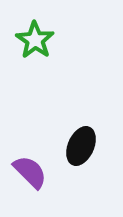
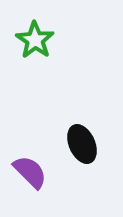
black ellipse: moved 1 px right, 2 px up; rotated 48 degrees counterclockwise
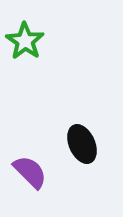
green star: moved 10 px left, 1 px down
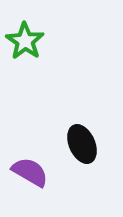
purple semicircle: rotated 15 degrees counterclockwise
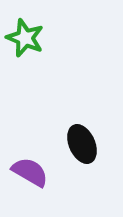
green star: moved 3 px up; rotated 12 degrees counterclockwise
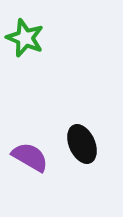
purple semicircle: moved 15 px up
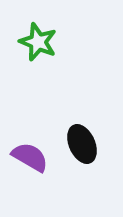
green star: moved 13 px right, 4 px down
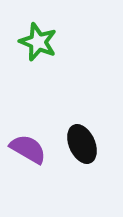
purple semicircle: moved 2 px left, 8 px up
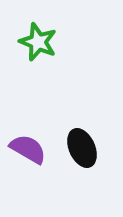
black ellipse: moved 4 px down
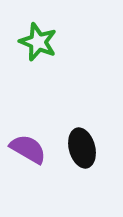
black ellipse: rotated 9 degrees clockwise
